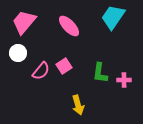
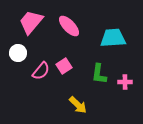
cyan trapezoid: moved 21 px down; rotated 52 degrees clockwise
pink trapezoid: moved 7 px right
green L-shape: moved 1 px left, 1 px down
pink cross: moved 1 px right, 2 px down
yellow arrow: rotated 30 degrees counterclockwise
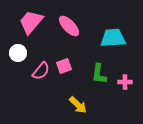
pink square: rotated 14 degrees clockwise
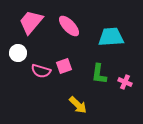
cyan trapezoid: moved 2 px left, 1 px up
pink semicircle: rotated 66 degrees clockwise
pink cross: rotated 24 degrees clockwise
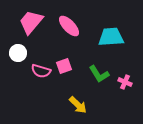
green L-shape: rotated 40 degrees counterclockwise
